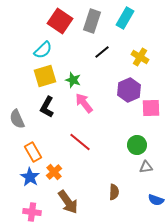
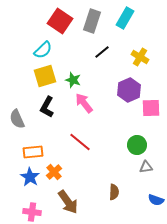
orange rectangle: rotated 66 degrees counterclockwise
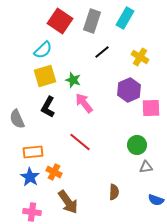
black L-shape: moved 1 px right
orange cross: rotated 21 degrees counterclockwise
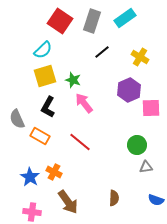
cyan rectangle: rotated 25 degrees clockwise
orange rectangle: moved 7 px right, 16 px up; rotated 36 degrees clockwise
brown semicircle: moved 6 px down
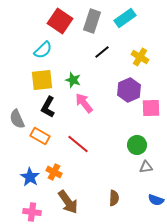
yellow square: moved 3 px left, 4 px down; rotated 10 degrees clockwise
red line: moved 2 px left, 2 px down
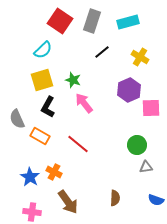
cyan rectangle: moved 3 px right, 4 px down; rotated 20 degrees clockwise
yellow square: rotated 10 degrees counterclockwise
brown semicircle: moved 1 px right
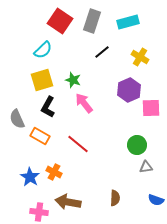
brown arrow: rotated 135 degrees clockwise
pink cross: moved 7 px right
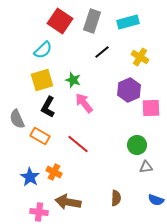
brown semicircle: moved 1 px right
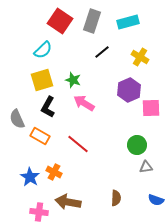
pink arrow: rotated 20 degrees counterclockwise
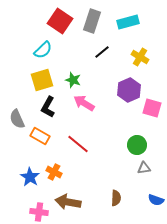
pink square: moved 1 px right; rotated 18 degrees clockwise
gray triangle: moved 2 px left, 1 px down
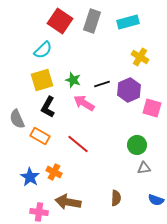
black line: moved 32 px down; rotated 21 degrees clockwise
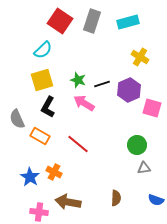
green star: moved 5 px right
